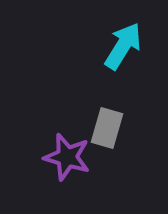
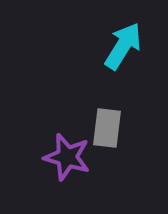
gray rectangle: rotated 9 degrees counterclockwise
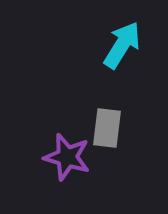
cyan arrow: moved 1 px left, 1 px up
